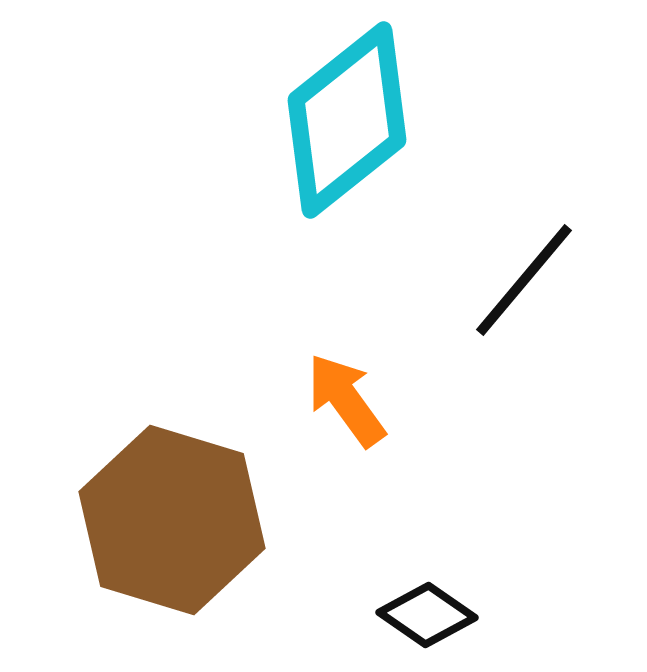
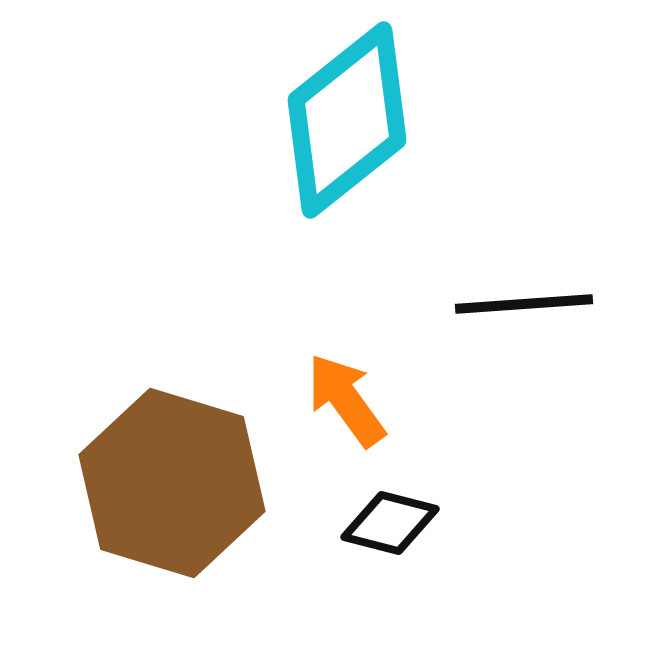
black line: moved 24 px down; rotated 46 degrees clockwise
brown hexagon: moved 37 px up
black diamond: moved 37 px left, 92 px up; rotated 20 degrees counterclockwise
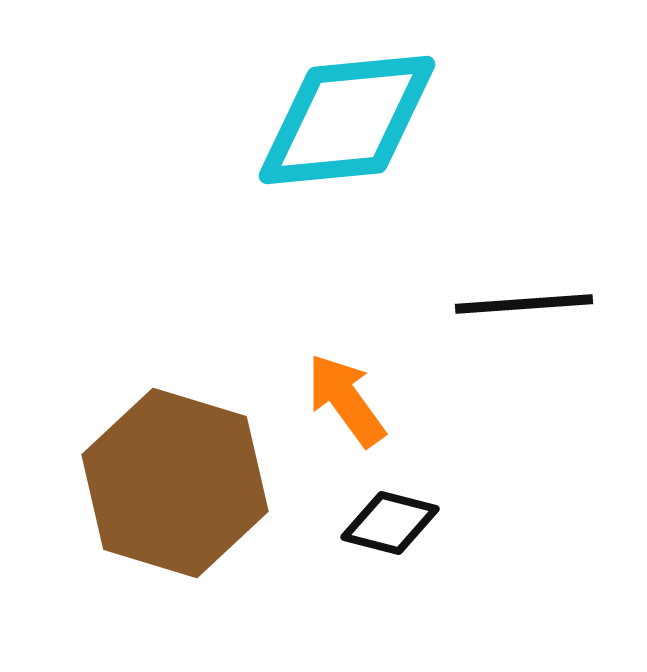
cyan diamond: rotated 33 degrees clockwise
brown hexagon: moved 3 px right
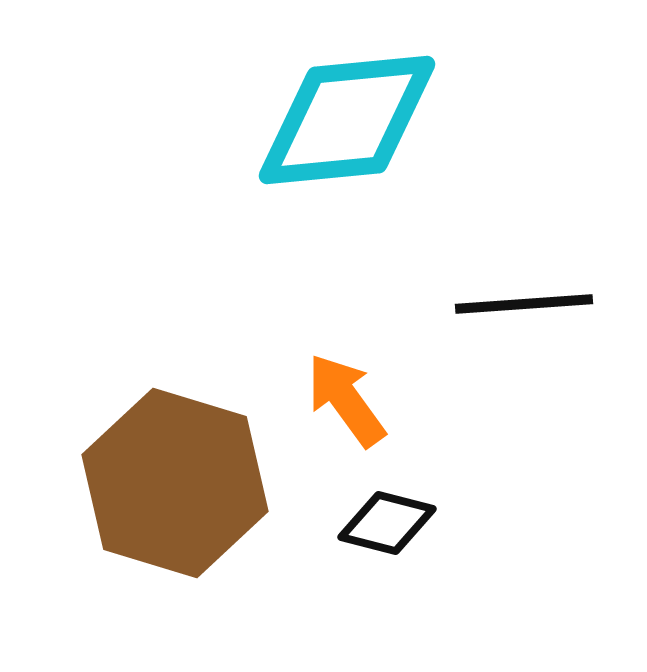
black diamond: moved 3 px left
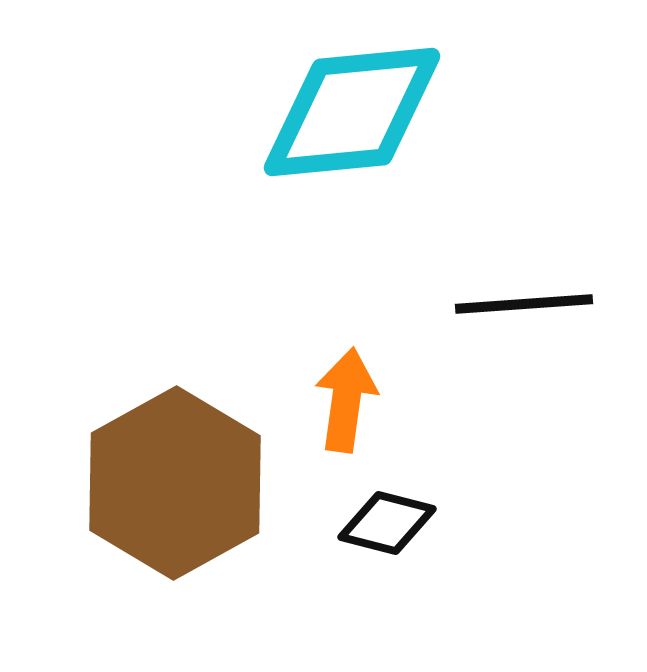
cyan diamond: moved 5 px right, 8 px up
orange arrow: rotated 44 degrees clockwise
brown hexagon: rotated 14 degrees clockwise
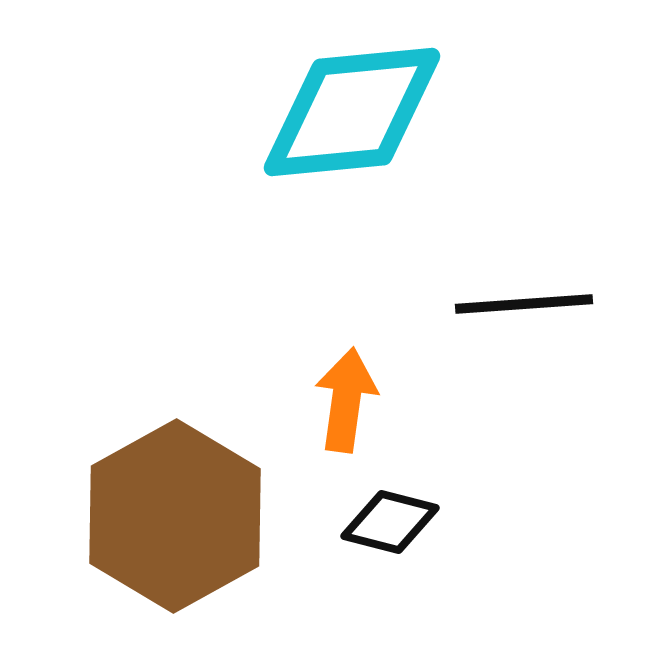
brown hexagon: moved 33 px down
black diamond: moved 3 px right, 1 px up
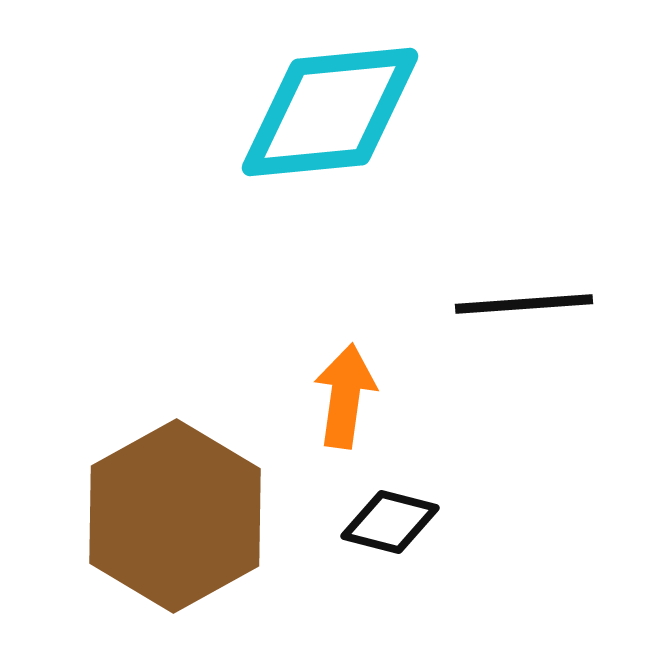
cyan diamond: moved 22 px left
orange arrow: moved 1 px left, 4 px up
